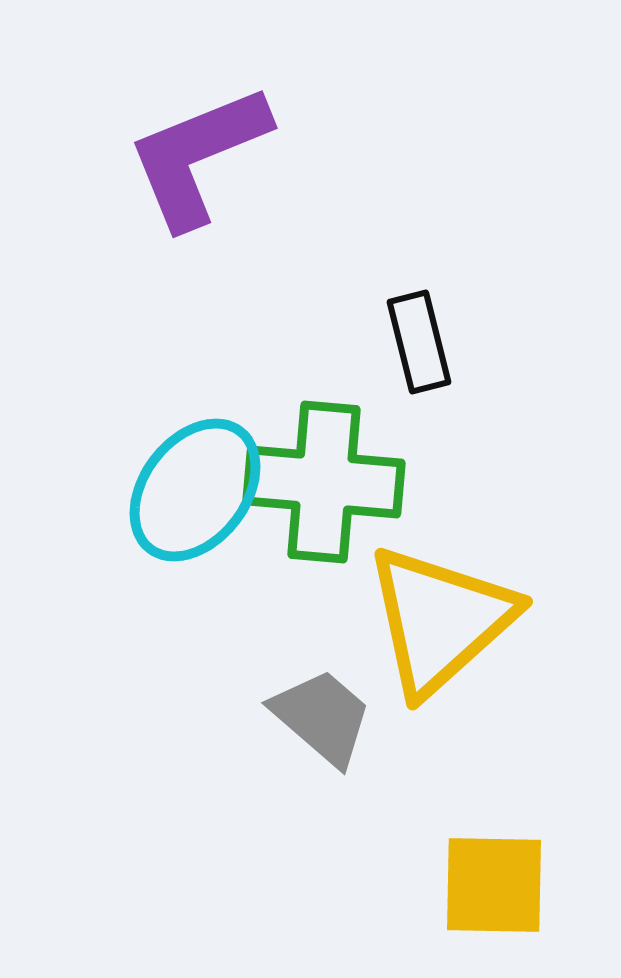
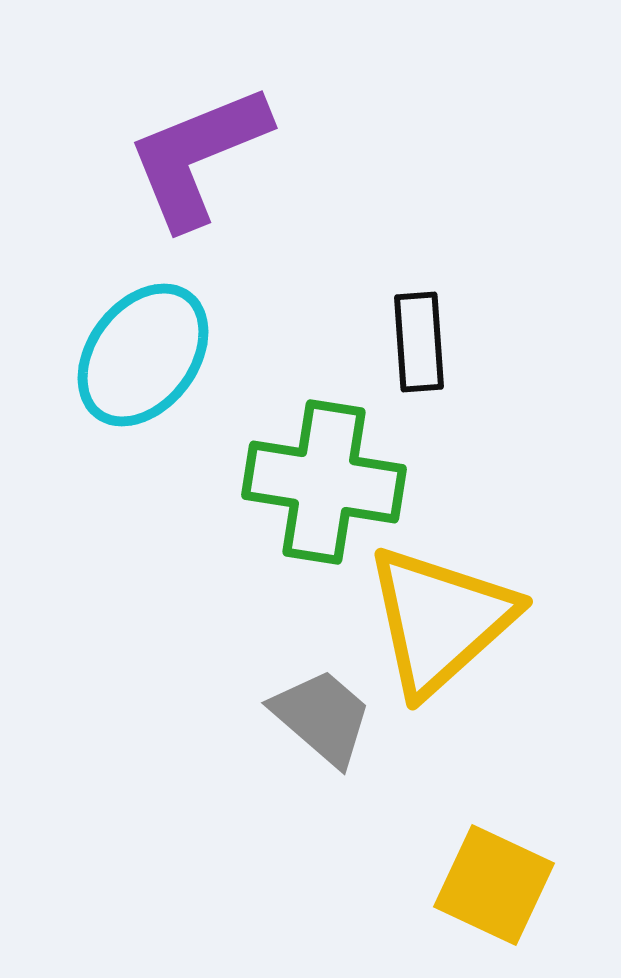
black rectangle: rotated 10 degrees clockwise
green cross: rotated 4 degrees clockwise
cyan ellipse: moved 52 px left, 135 px up
yellow square: rotated 24 degrees clockwise
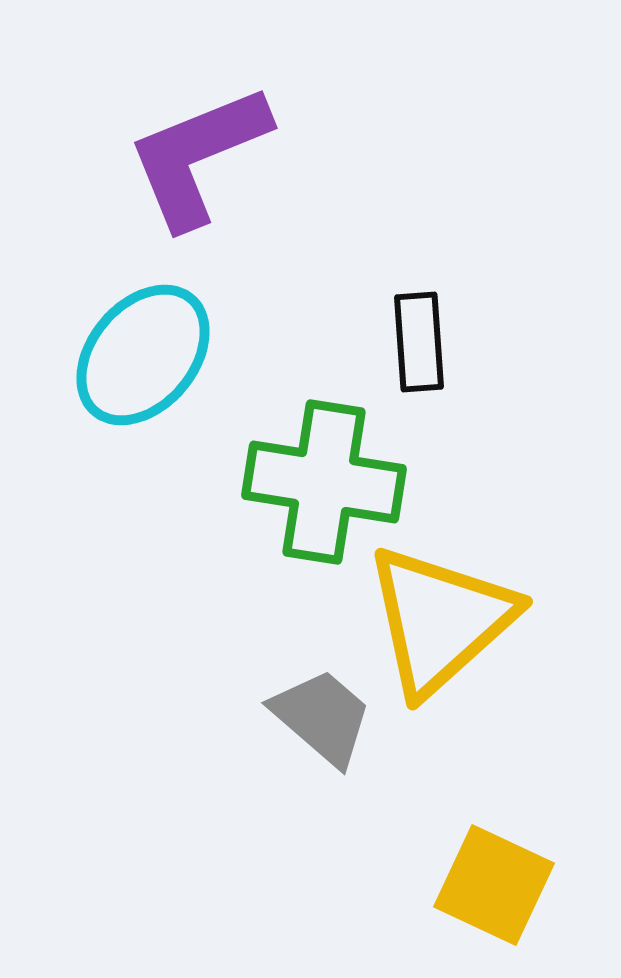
cyan ellipse: rotated 3 degrees clockwise
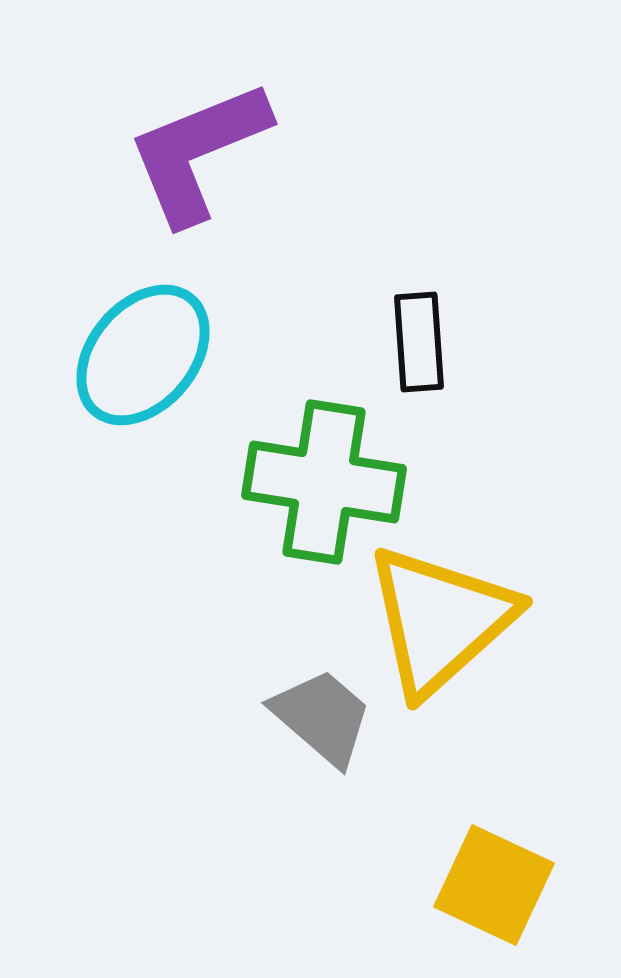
purple L-shape: moved 4 px up
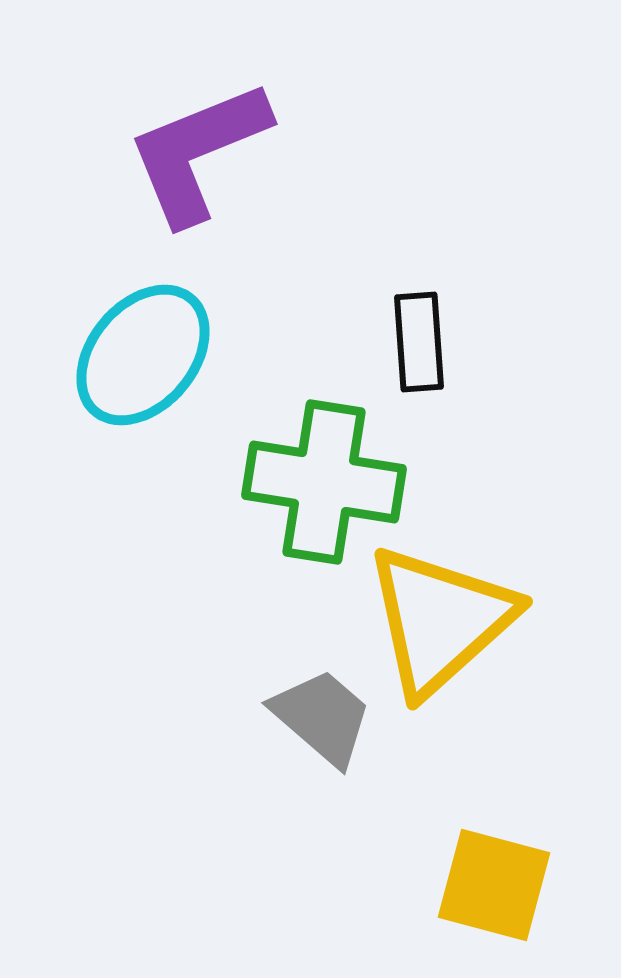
yellow square: rotated 10 degrees counterclockwise
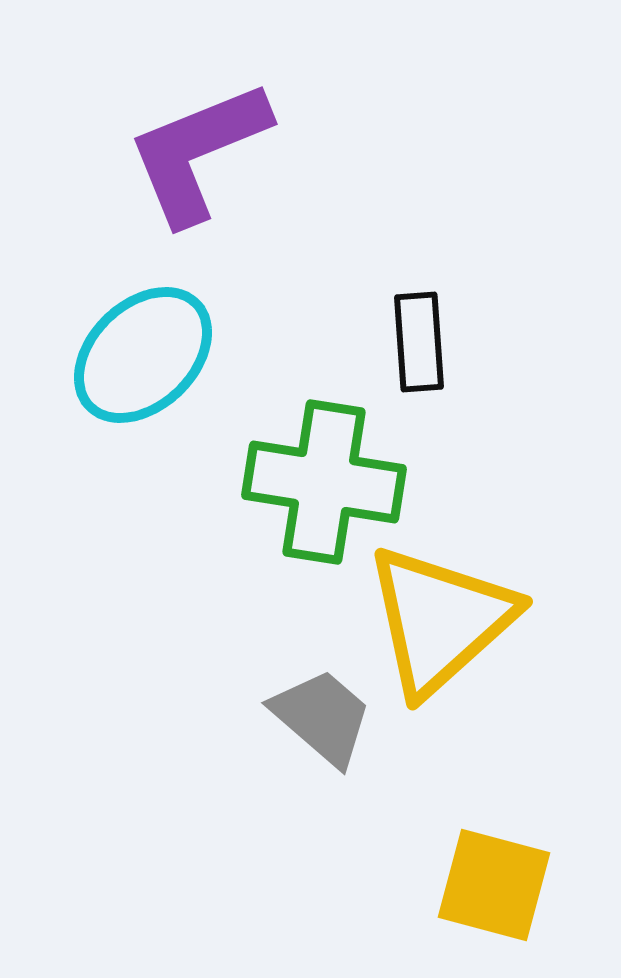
cyan ellipse: rotated 6 degrees clockwise
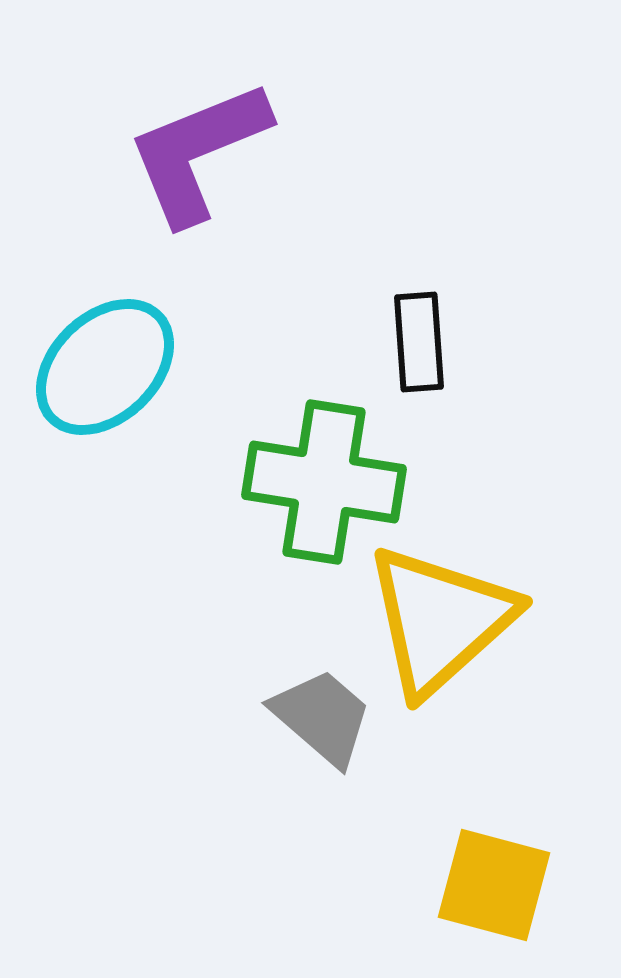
cyan ellipse: moved 38 px left, 12 px down
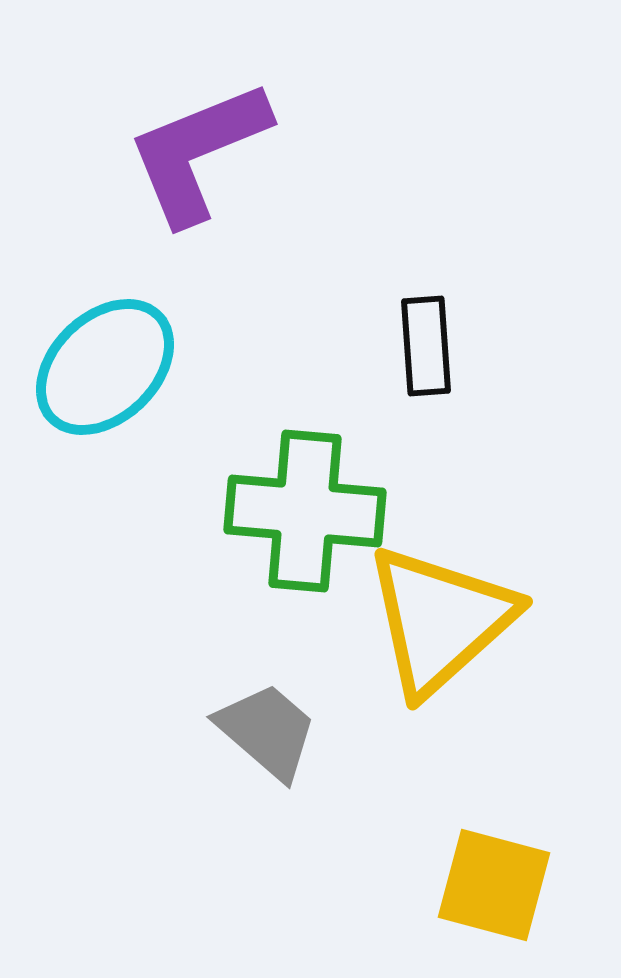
black rectangle: moved 7 px right, 4 px down
green cross: moved 19 px left, 29 px down; rotated 4 degrees counterclockwise
gray trapezoid: moved 55 px left, 14 px down
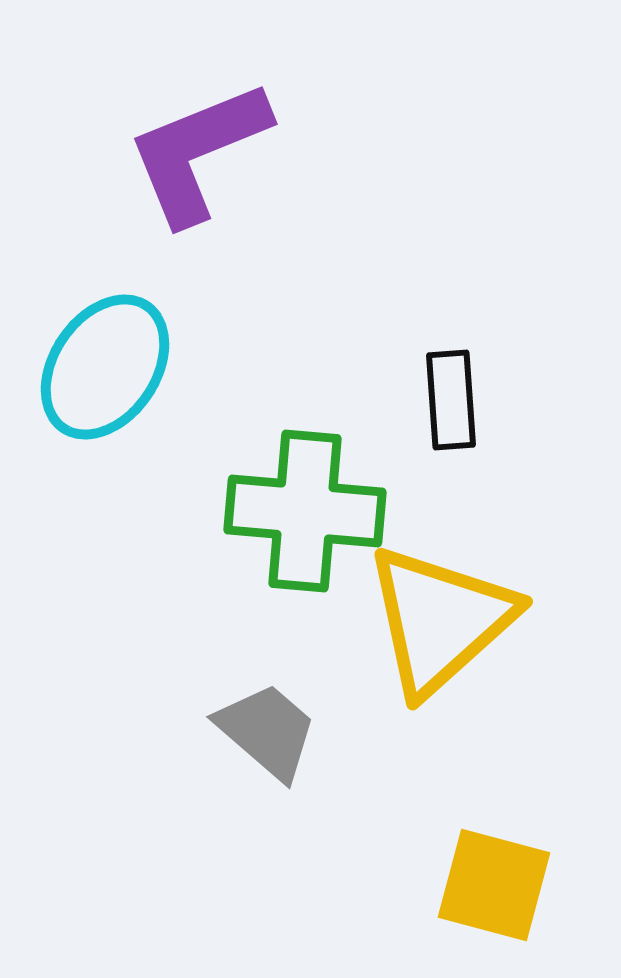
black rectangle: moved 25 px right, 54 px down
cyan ellipse: rotated 12 degrees counterclockwise
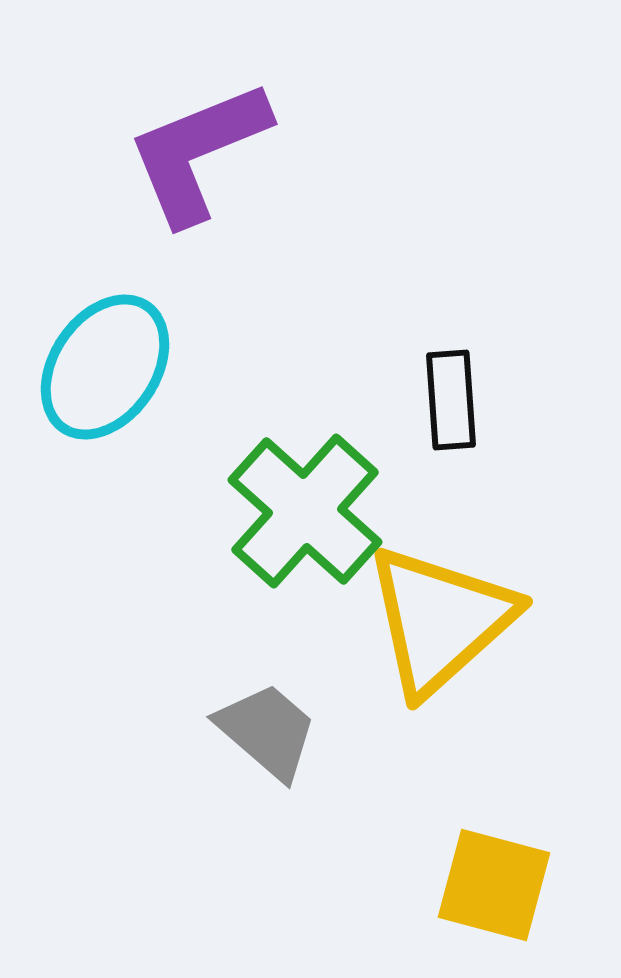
green cross: rotated 37 degrees clockwise
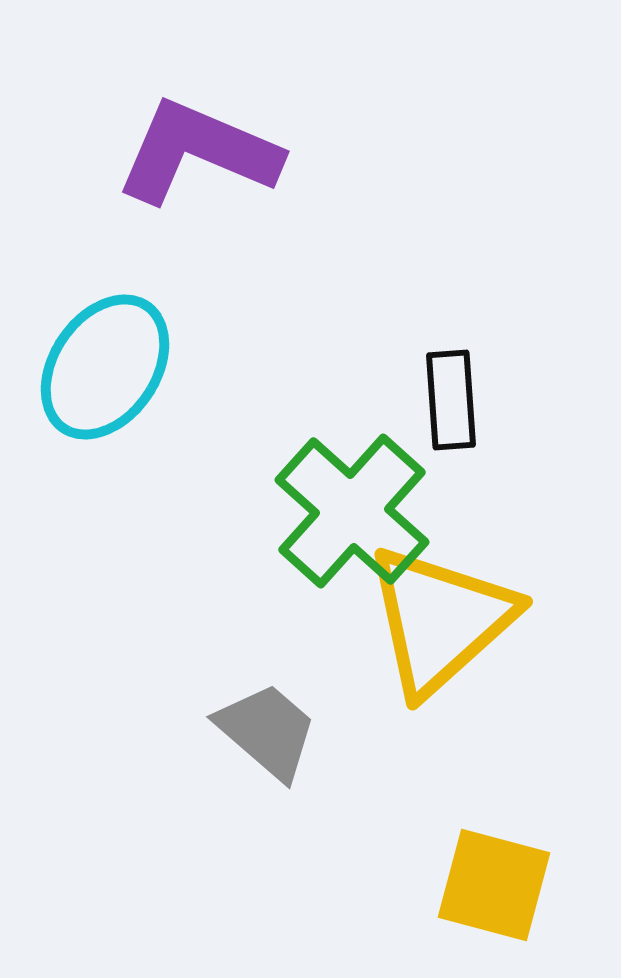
purple L-shape: rotated 45 degrees clockwise
green cross: moved 47 px right
